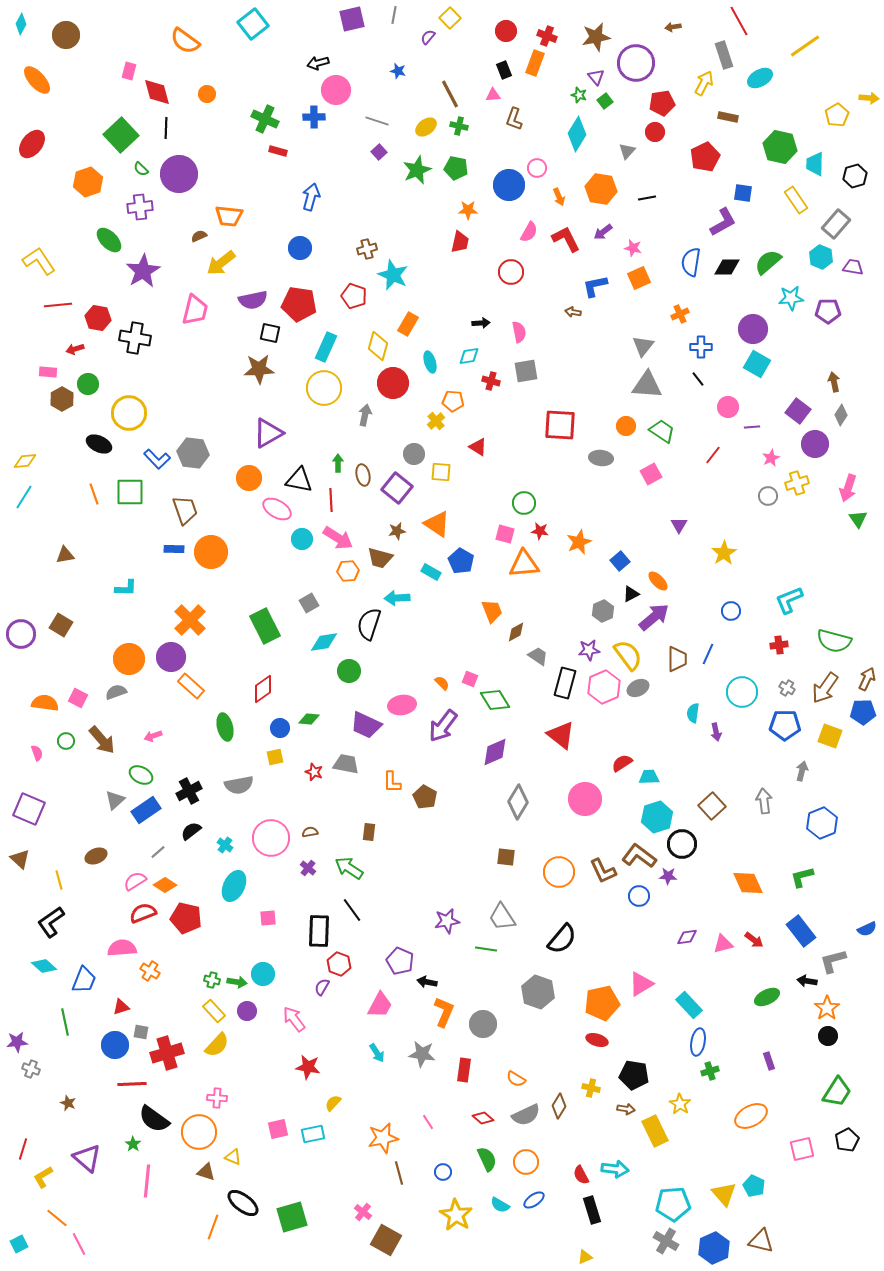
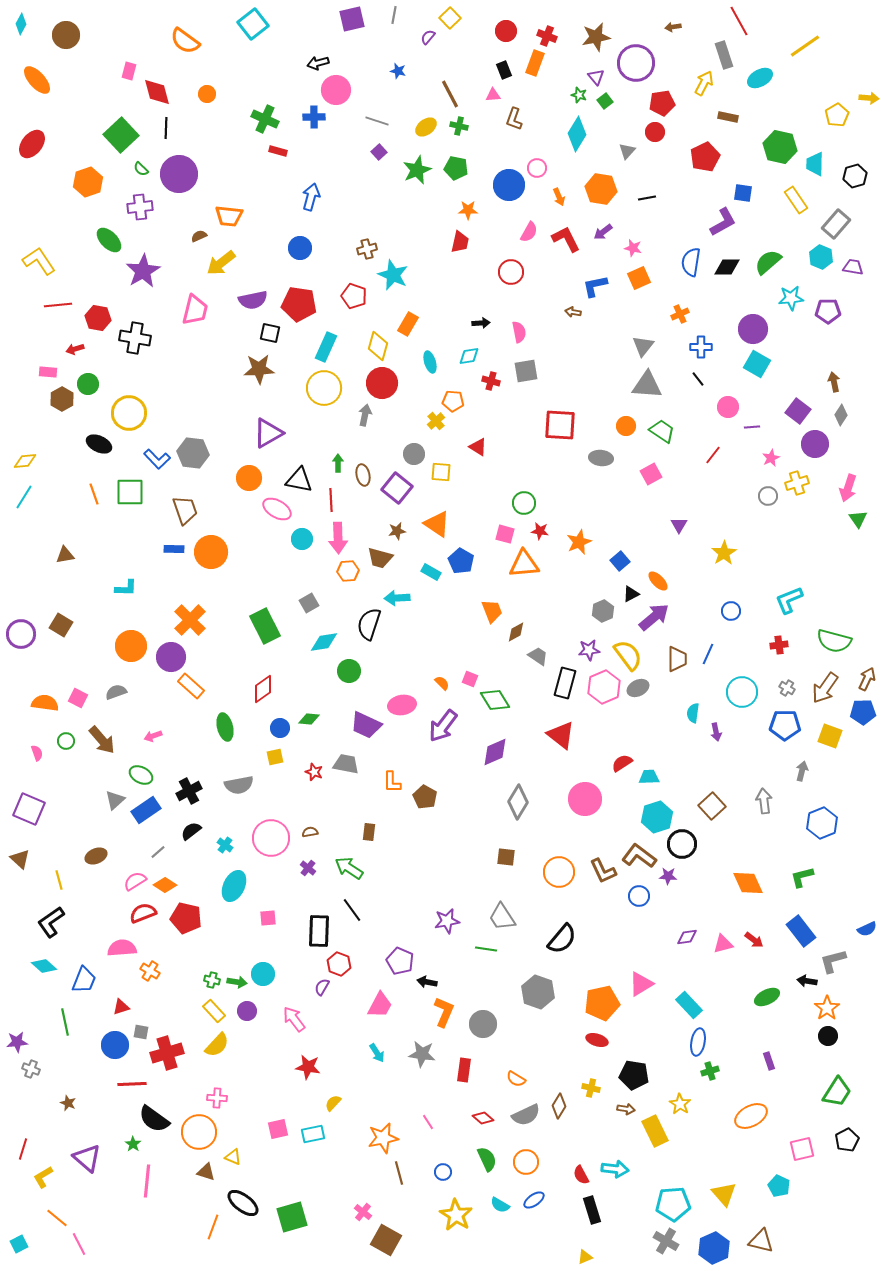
red circle at (393, 383): moved 11 px left
pink arrow at (338, 538): rotated 56 degrees clockwise
orange circle at (129, 659): moved 2 px right, 13 px up
cyan pentagon at (754, 1186): moved 25 px right
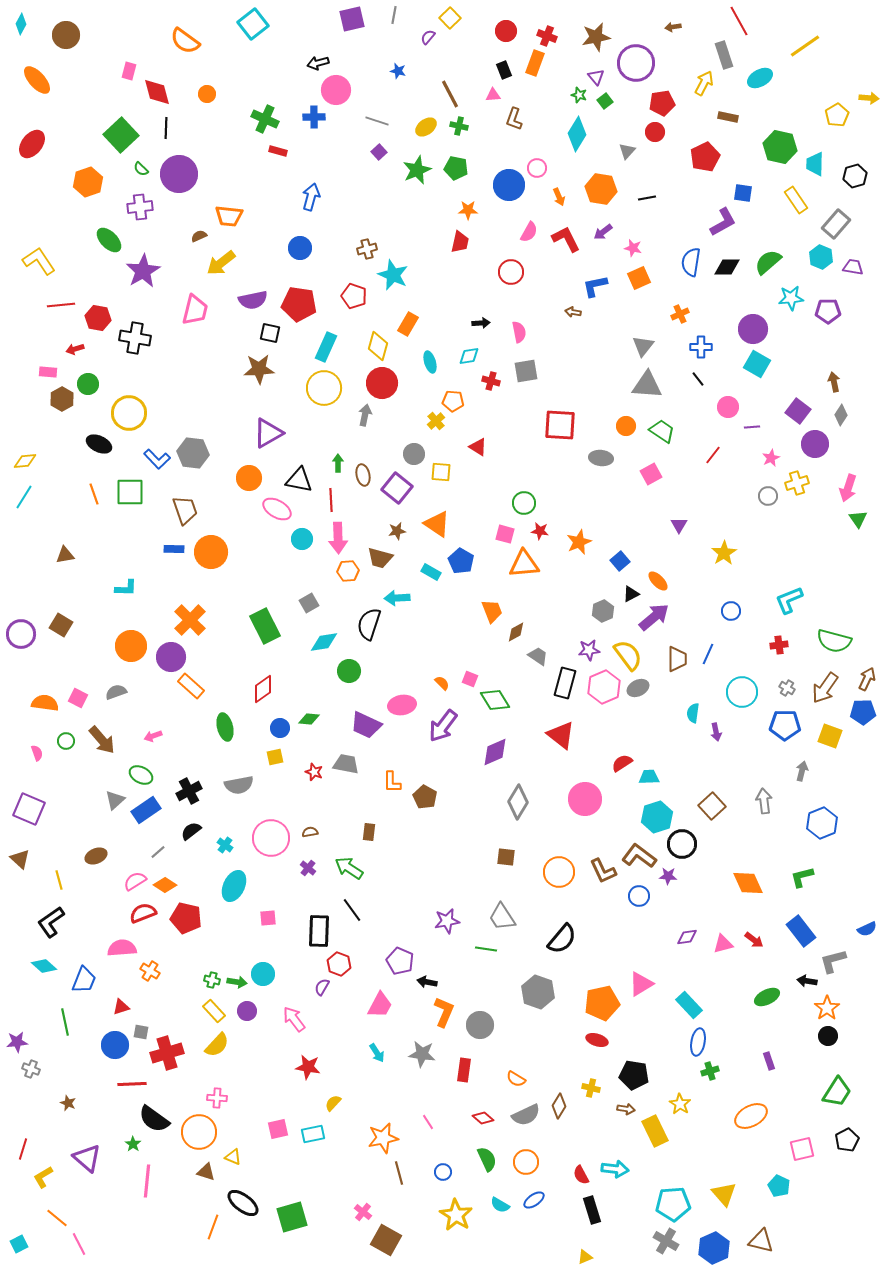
red line at (58, 305): moved 3 px right
gray circle at (483, 1024): moved 3 px left, 1 px down
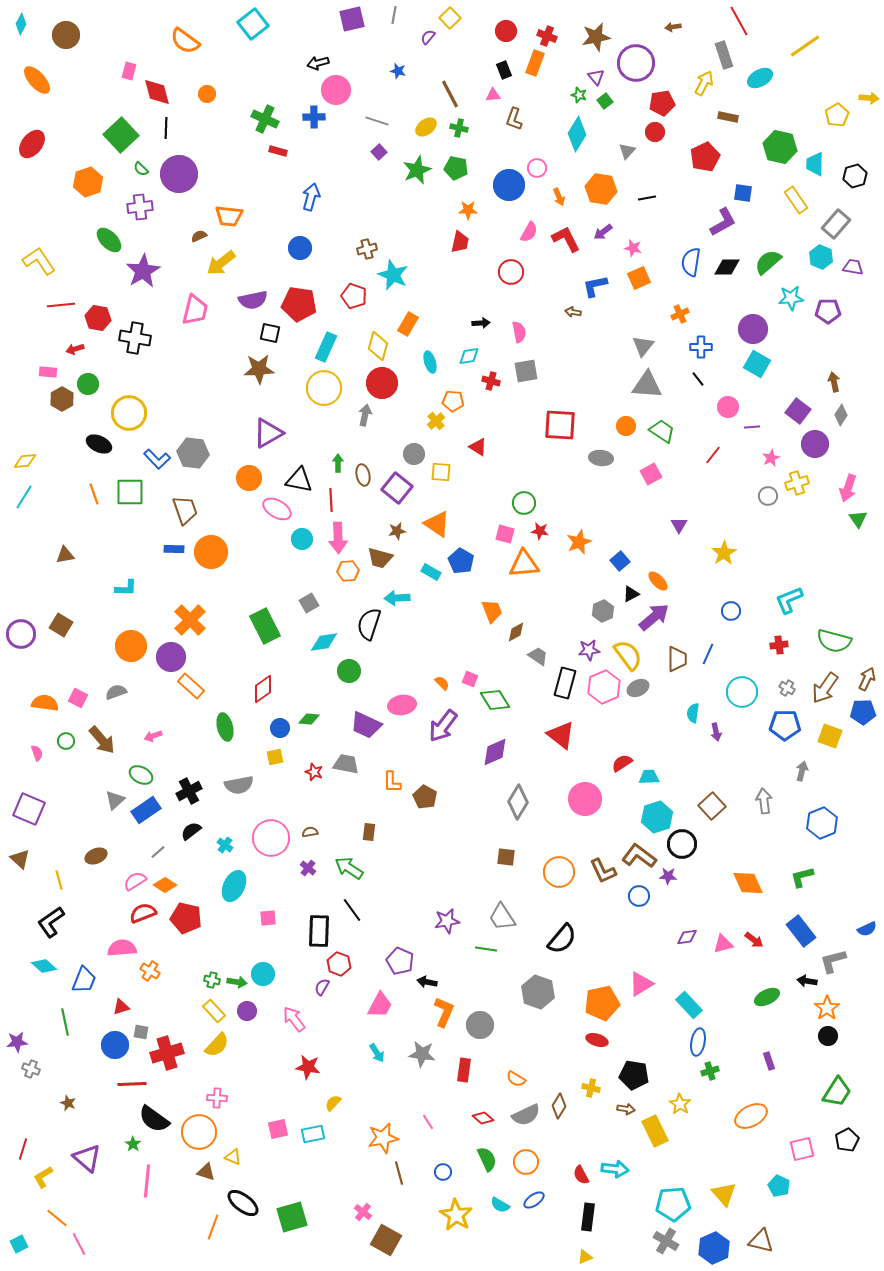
green cross at (459, 126): moved 2 px down
black rectangle at (592, 1210): moved 4 px left, 7 px down; rotated 24 degrees clockwise
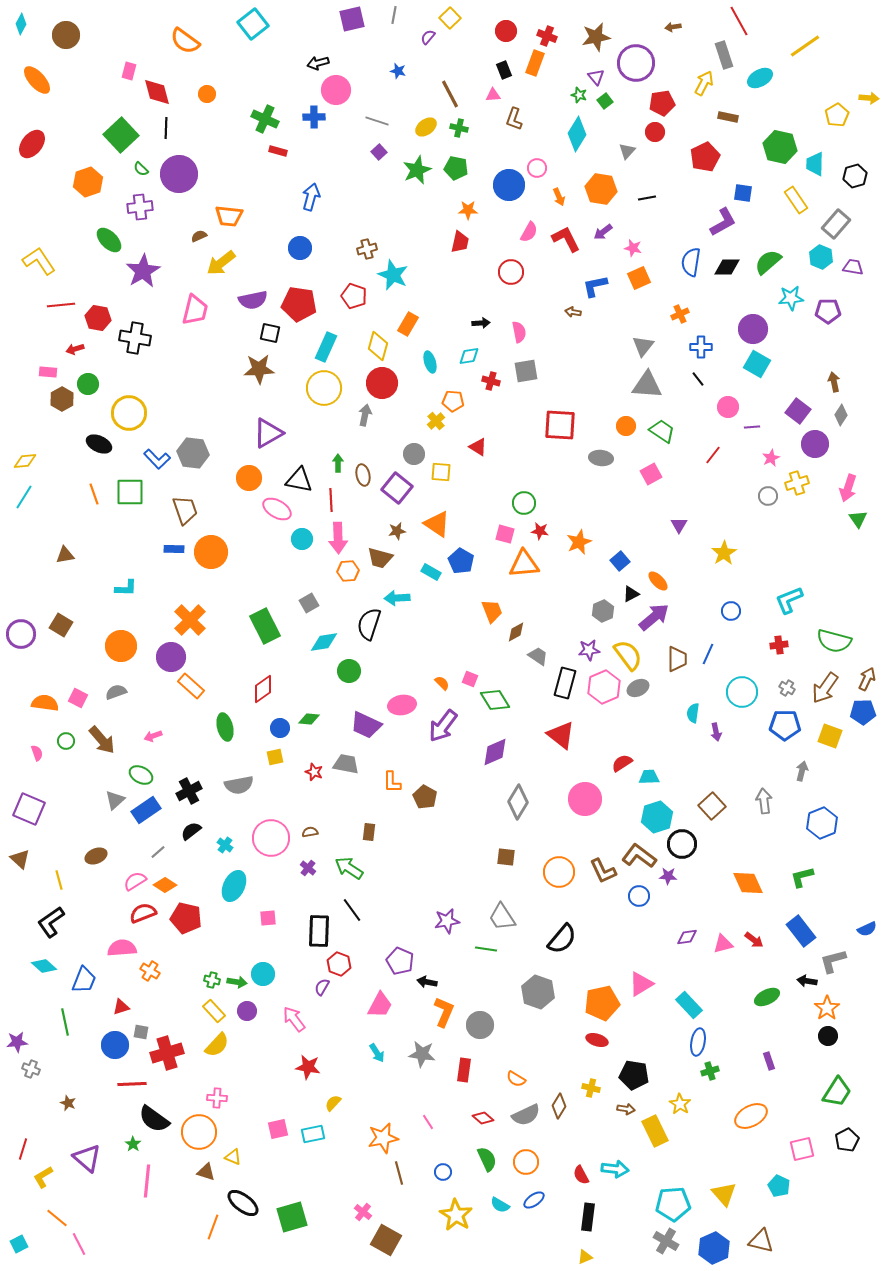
orange circle at (131, 646): moved 10 px left
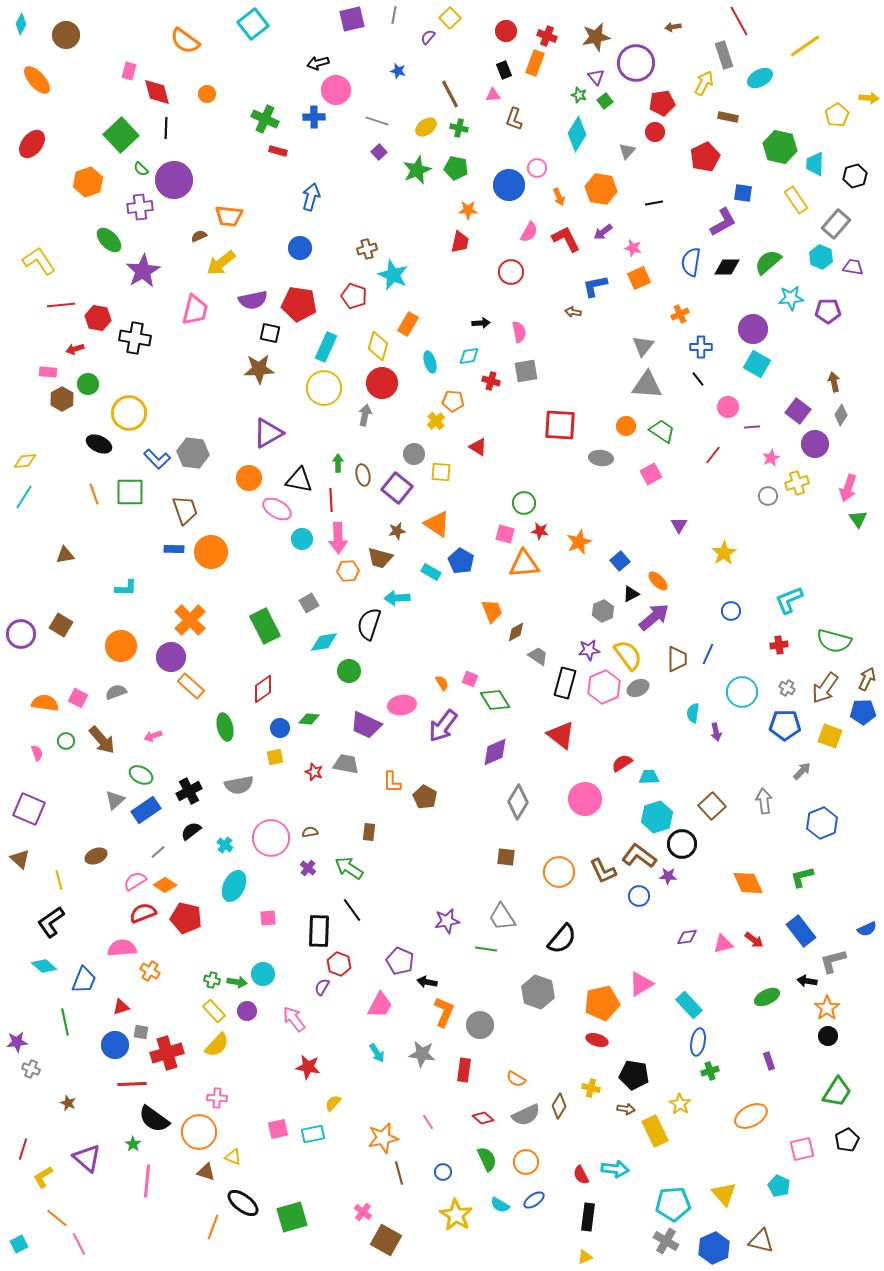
purple circle at (179, 174): moved 5 px left, 6 px down
black line at (647, 198): moved 7 px right, 5 px down
orange semicircle at (442, 683): rotated 14 degrees clockwise
gray arrow at (802, 771): rotated 30 degrees clockwise
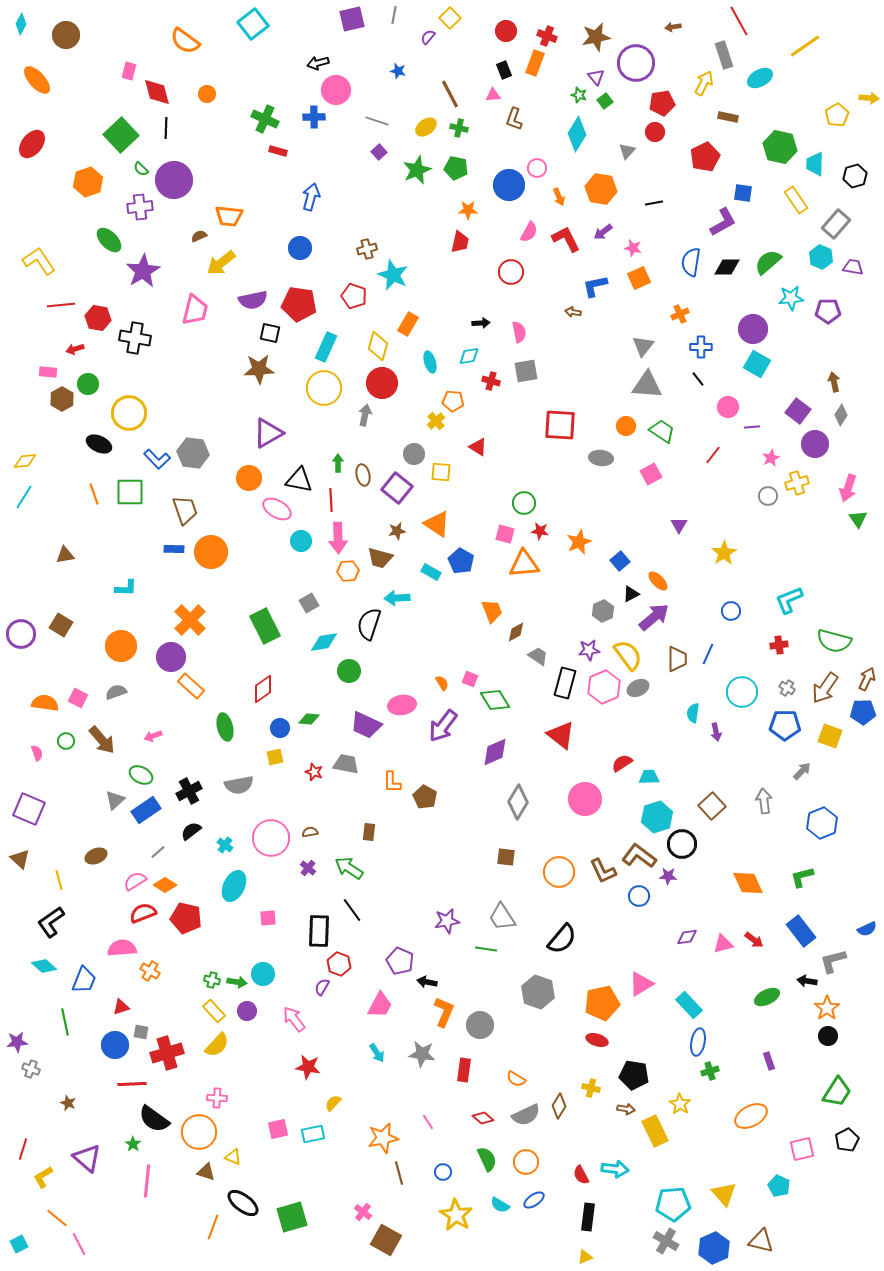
cyan circle at (302, 539): moved 1 px left, 2 px down
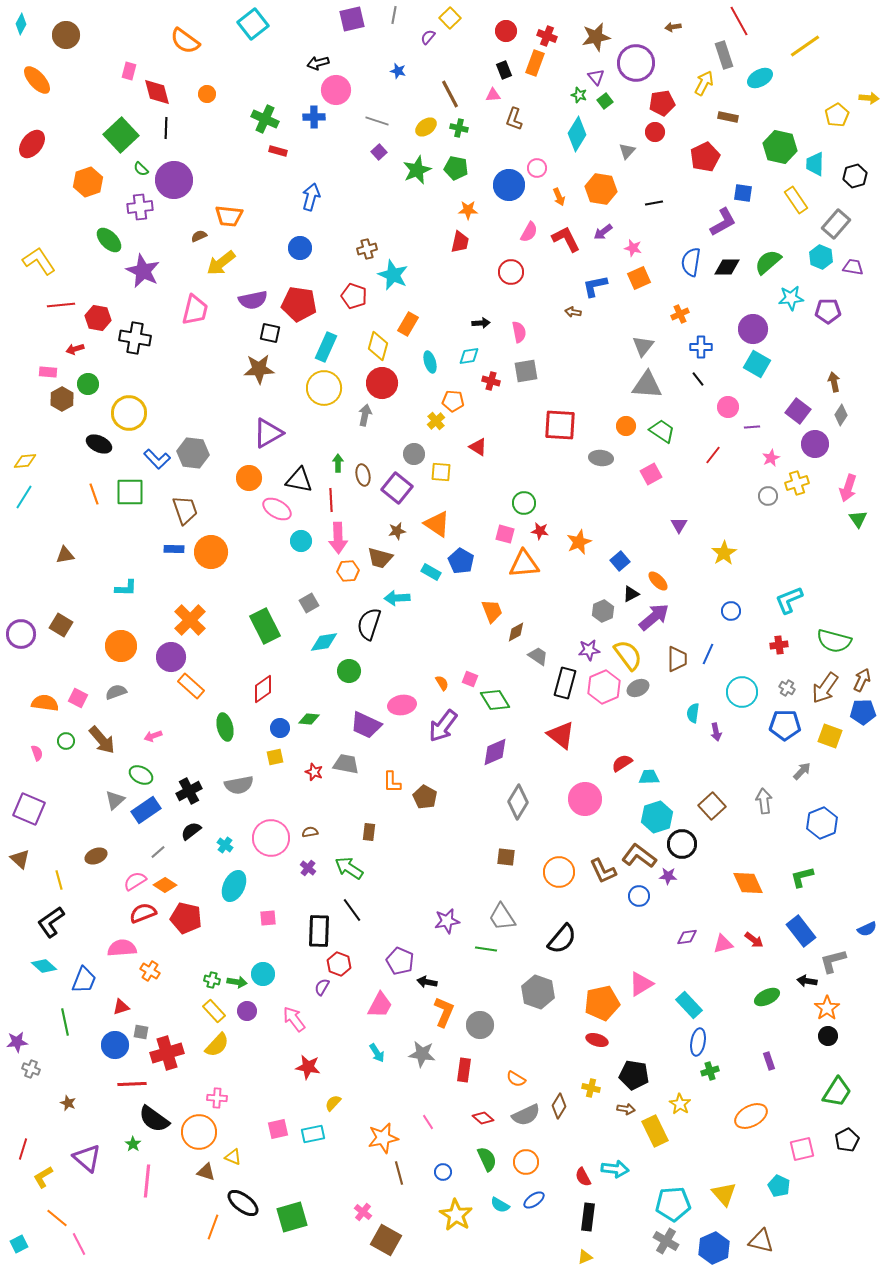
purple star at (143, 271): rotated 16 degrees counterclockwise
brown arrow at (867, 679): moved 5 px left, 1 px down
red semicircle at (581, 1175): moved 2 px right, 2 px down
